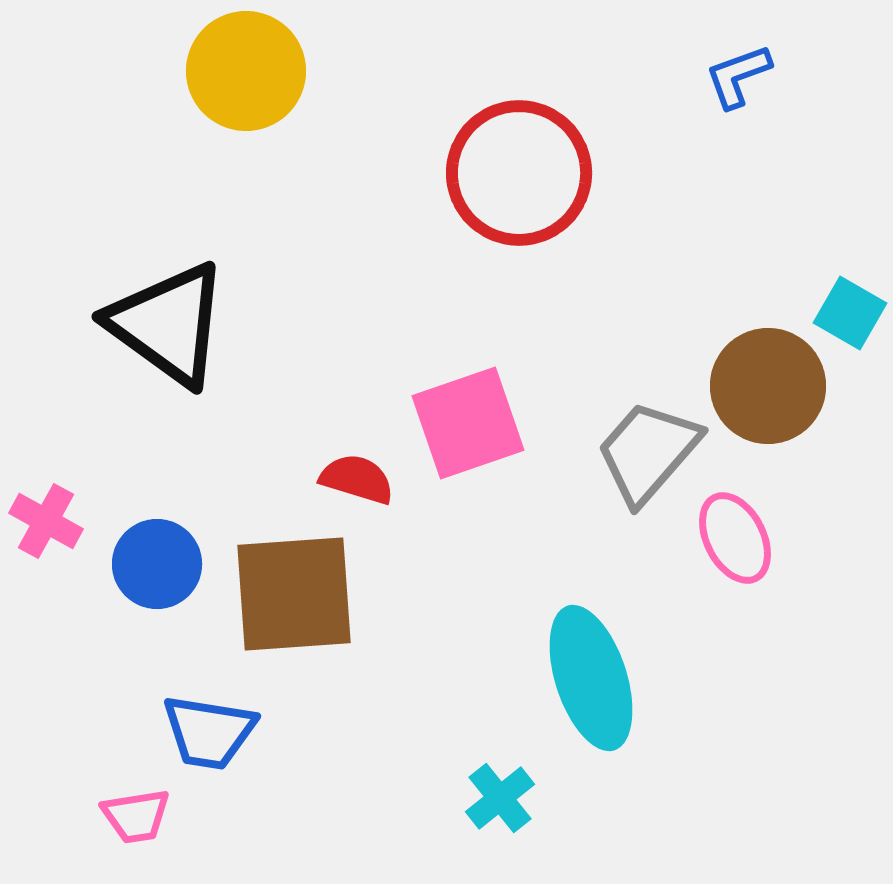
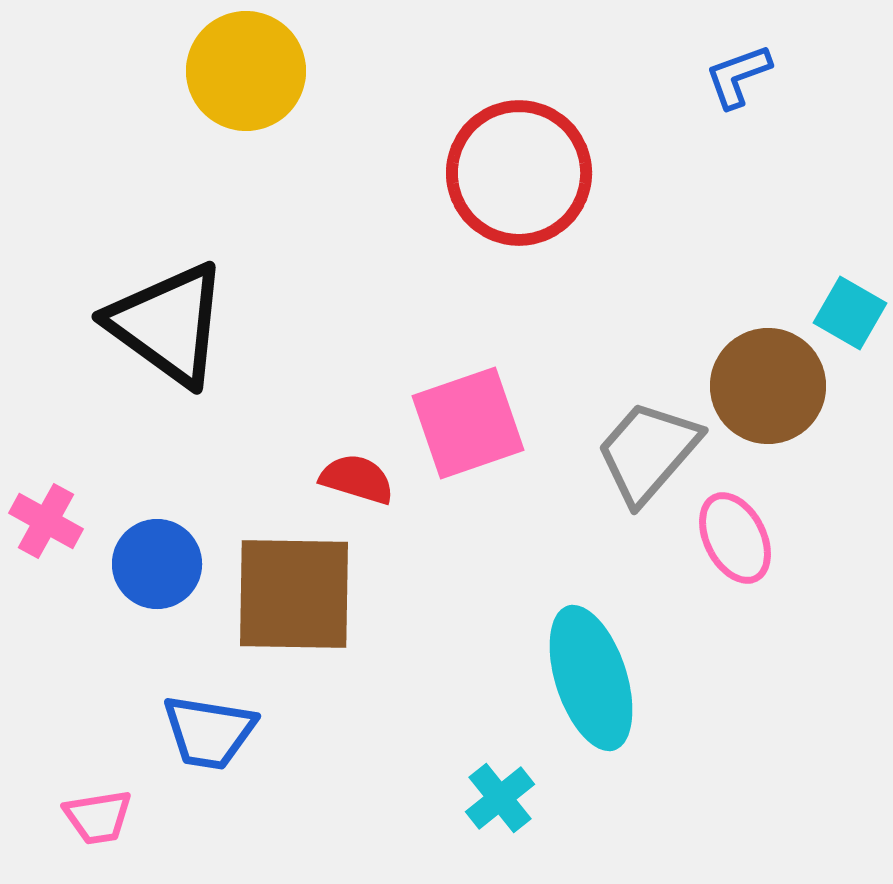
brown square: rotated 5 degrees clockwise
pink trapezoid: moved 38 px left, 1 px down
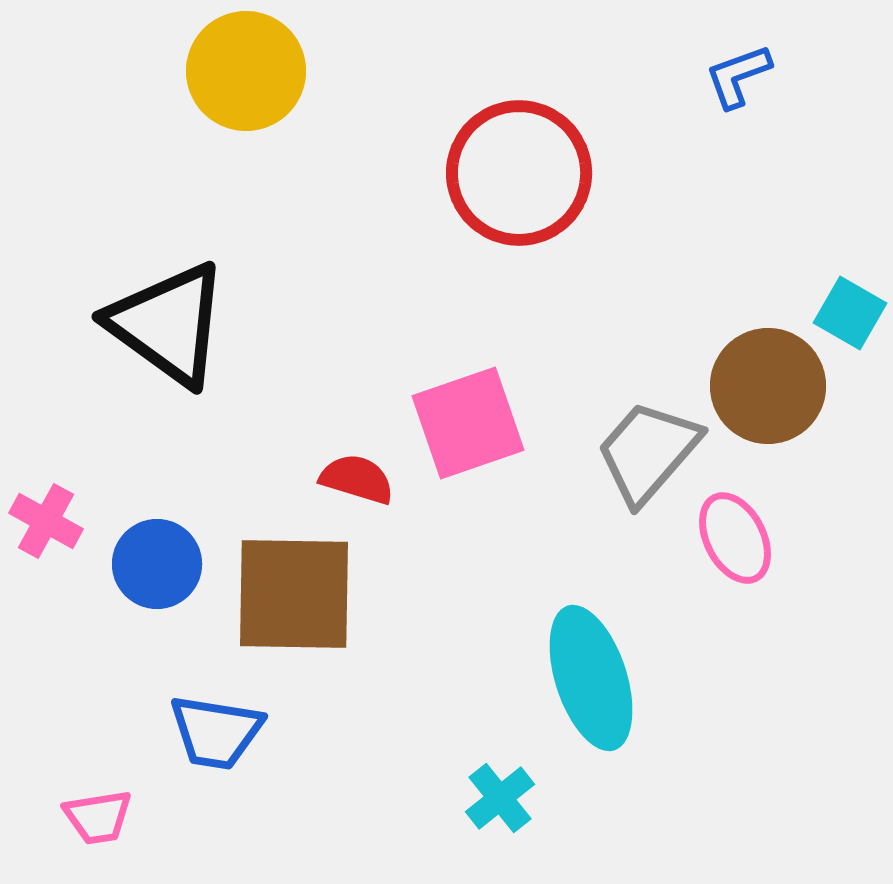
blue trapezoid: moved 7 px right
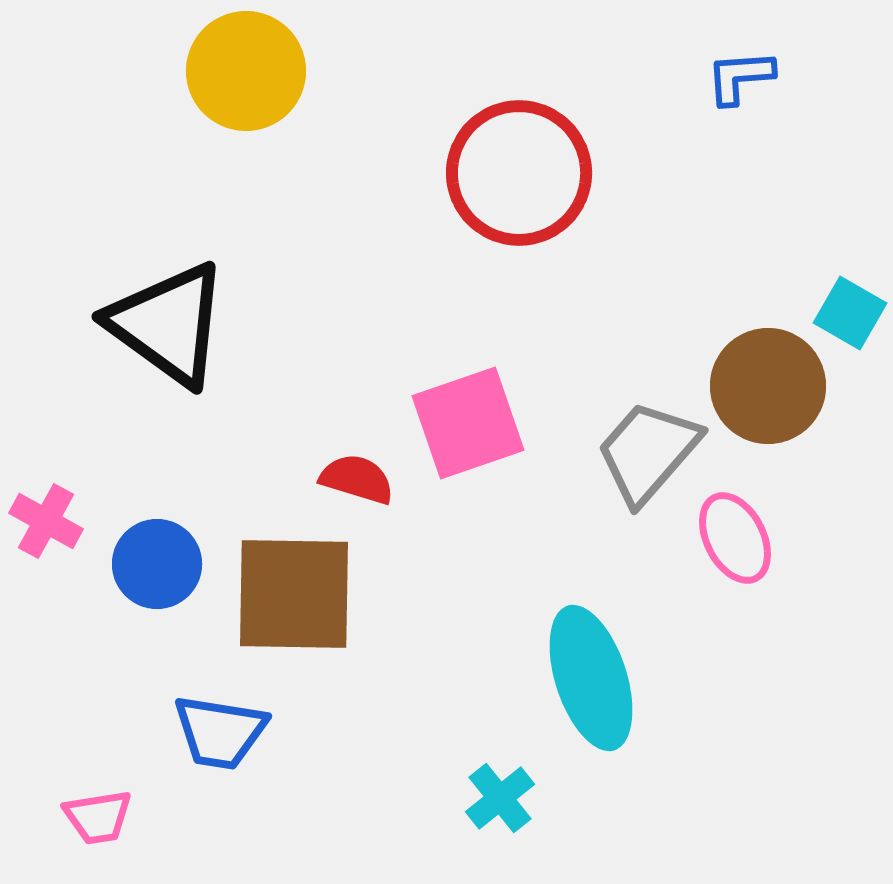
blue L-shape: moved 2 px right, 1 px down; rotated 16 degrees clockwise
blue trapezoid: moved 4 px right
